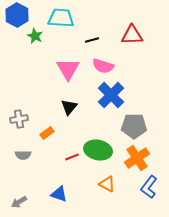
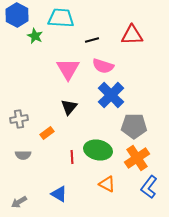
red line: rotated 72 degrees counterclockwise
blue triangle: rotated 12 degrees clockwise
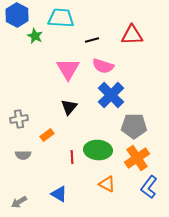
orange rectangle: moved 2 px down
green ellipse: rotated 8 degrees counterclockwise
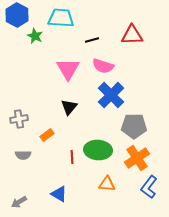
orange triangle: rotated 24 degrees counterclockwise
